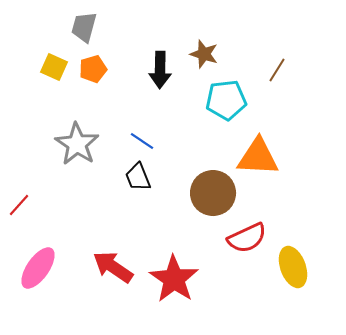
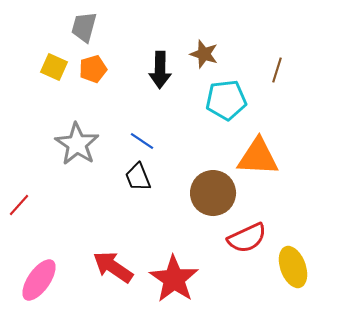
brown line: rotated 15 degrees counterclockwise
pink ellipse: moved 1 px right, 12 px down
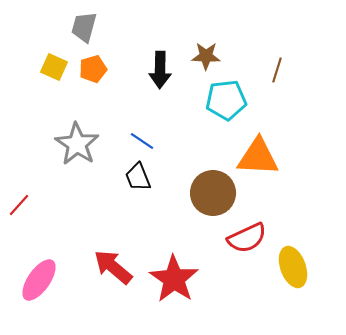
brown star: moved 2 px right, 2 px down; rotated 16 degrees counterclockwise
red arrow: rotated 6 degrees clockwise
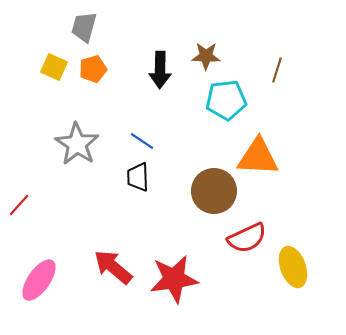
black trapezoid: rotated 20 degrees clockwise
brown circle: moved 1 px right, 2 px up
red star: rotated 30 degrees clockwise
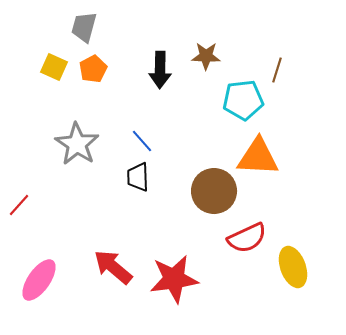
orange pentagon: rotated 12 degrees counterclockwise
cyan pentagon: moved 17 px right
blue line: rotated 15 degrees clockwise
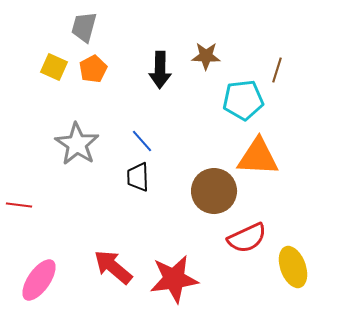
red line: rotated 55 degrees clockwise
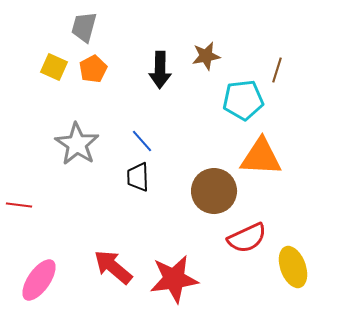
brown star: rotated 12 degrees counterclockwise
orange triangle: moved 3 px right
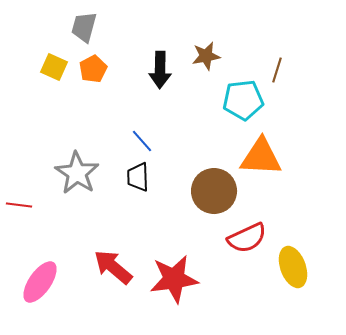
gray star: moved 29 px down
pink ellipse: moved 1 px right, 2 px down
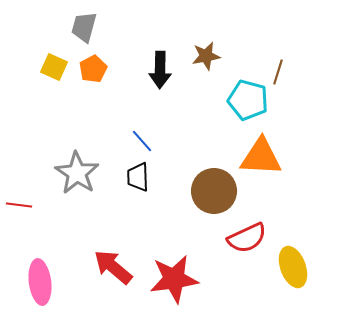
brown line: moved 1 px right, 2 px down
cyan pentagon: moved 5 px right; rotated 21 degrees clockwise
pink ellipse: rotated 42 degrees counterclockwise
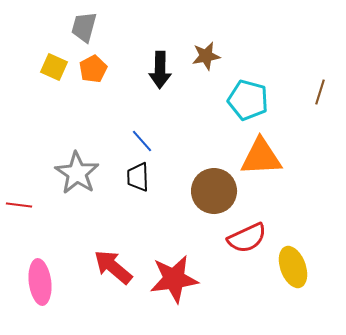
brown line: moved 42 px right, 20 px down
orange triangle: rotated 6 degrees counterclockwise
